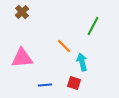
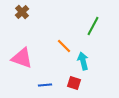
pink triangle: rotated 25 degrees clockwise
cyan arrow: moved 1 px right, 1 px up
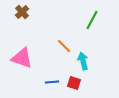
green line: moved 1 px left, 6 px up
blue line: moved 7 px right, 3 px up
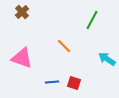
cyan arrow: moved 24 px right, 2 px up; rotated 42 degrees counterclockwise
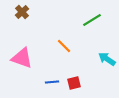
green line: rotated 30 degrees clockwise
red square: rotated 32 degrees counterclockwise
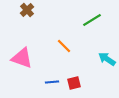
brown cross: moved 5 px right, 2 px up
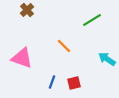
blue line: rotated 64 degrees counterclockwise
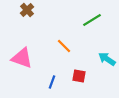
red square: moved 5 px right, 7 px up; rotated 24 degrees clockwise
